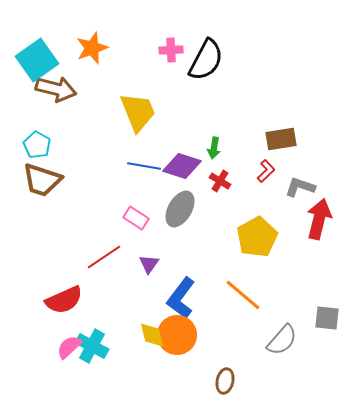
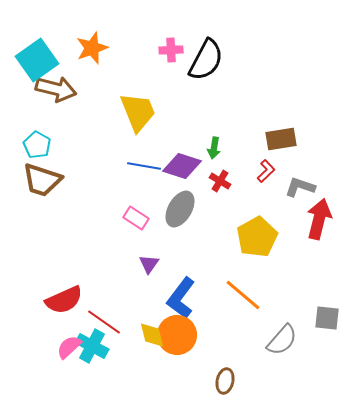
red line: moved 65 px down; rotated 69 degrees clockwise
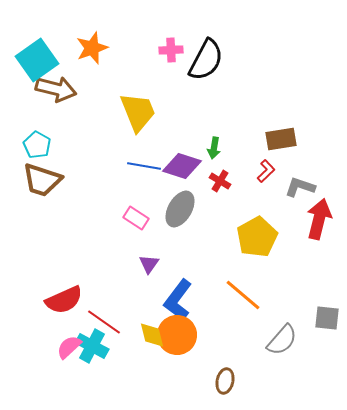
blue L-shape: moved 3 px left, 2 px down
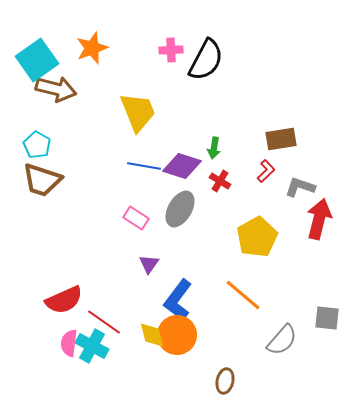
pink semicircle: moved 4 px up; rotated 40 degrees counterclockwise
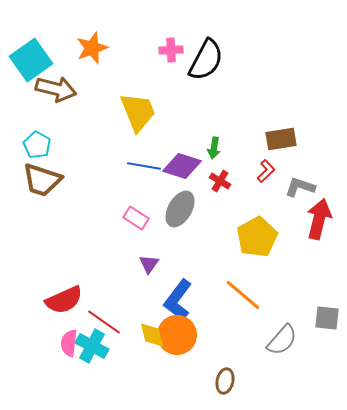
cyan square: moved 6 px left
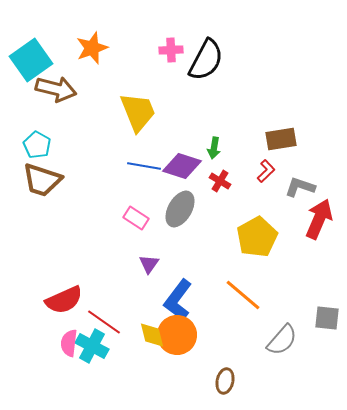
red arrow: rotated 9 degrees clockwise
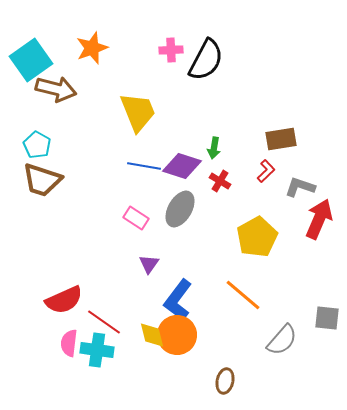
cyan cross: moved 5 px right, 4 px down; rotated 20 degrees counterclockwise
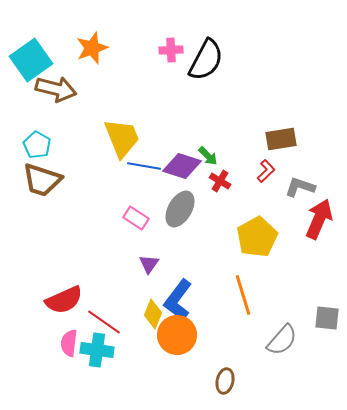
yellow trapezoid: moved 16 px left, 26 px down
green arrow: moved 6 px left, 8 px down; rotated 55 degrees counterclockwise
orange line: rotated 33 degrees clockwise
yellow diamond: moved 1 px right, 21 px up; rotated 36 degrees clockwise
